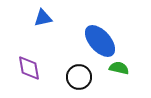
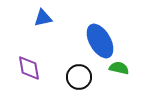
blue ellipse: rotated 12 degrees clockwise
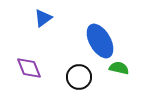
blue triangle: rotated 24 degrees counterclockwise
purple diamond: rotated 12 degrees counterclockwise
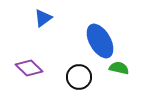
purple diamond: rotated 24 degrees counterclockwise
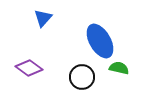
blue triangle: rotated 12 degrees counterclockwise
purple diamond: rotated 8 degrees counterclockwise
black circle: moved 3 px right
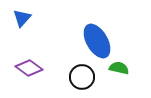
blue triangle: moved 21 px left
blue ellipse: moved 3 px left
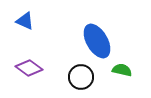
blue triangle: moved 3 px right, 3 px down; rotated 48 degrees counterclockwise
green semicircle: moved 3 px right, 2 px down
black circle: moved 1 px left
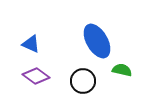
blue triangle: moved 6 px right, 23 px down
purple diamond: moved 7 px right, 8 px down
black circle: moved 2 px right, 4 px down
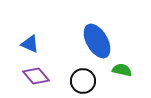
blue triangle: moved 1 px left
purple diamond: rotated 12 degrees clockwise
